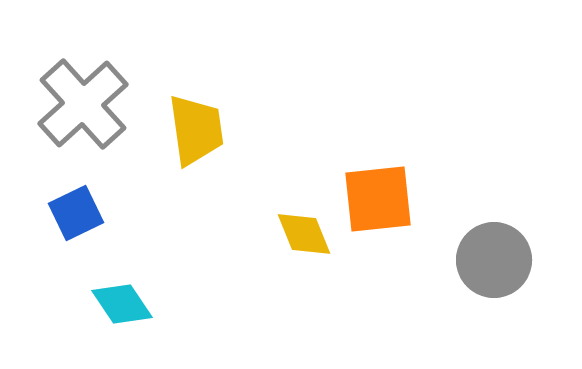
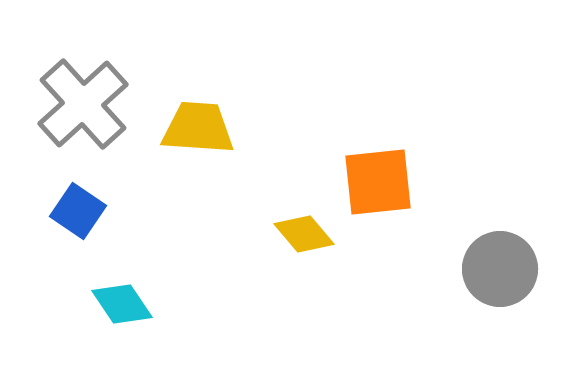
yellow trapezoid: moved 2 px right, 2 px up; rotated 78 degrees counterclockwise
orange square: moved 17 px up
blue square: moved 2 px right, 2 px up; rotated 30 degrees counterclockwise
yellow diamond: rotated 18 degrees counterclockwise
gray circle: moved 6 px right, 9 px down
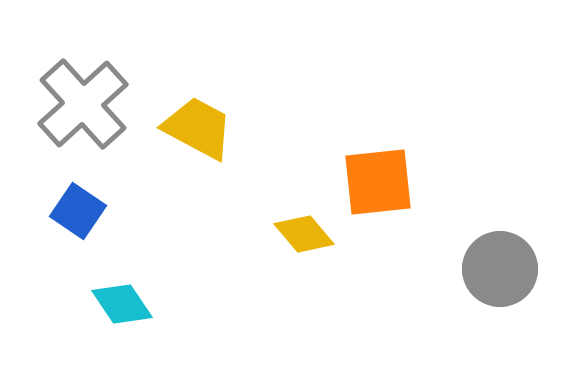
yellow trapezoid: rotated 24 degrees clockwise
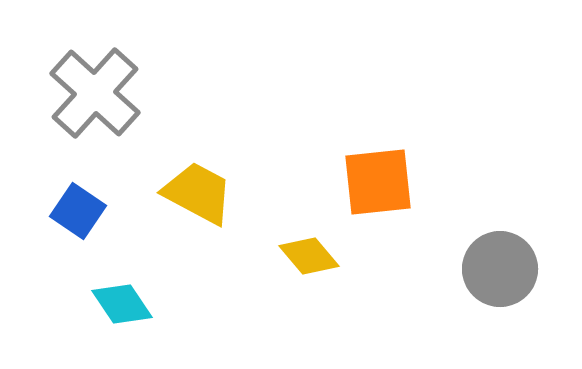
gray cross: moved 12 px right, 11 px up; rotated 6 degrees counterclockwise
yellow trapezoid: moved 65 px down
yellow diamond: moved 5 px right, 22 px down
